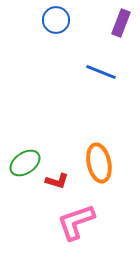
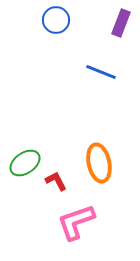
red L-shape: moved 1 px left; rotated 135 degrees counterclockwise
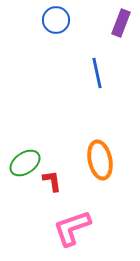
blue line: moved 4 px left, 1 px down; rotated 56 degrees clockwise
orange ellipse: moved 1 px right, 3 px up
red L-shape: moved 4 px left; rotated 20 degrees clockwise
pink L-shape: moved 4 px left, 6 px down
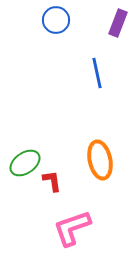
purple rectangle: moved 3 px left
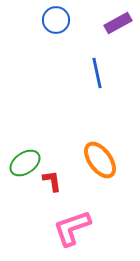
purple rectangle: rotated 40 degrees clockwise
orange ellipse: rotated 24 degrees counterclockwise
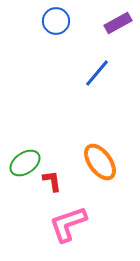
blue circle: moved 1 px down
blue line: rotated 52 degrees clockwise
orange ellipse: moved 2 px down
pink L-shape: moved 4 px left, 4 px up
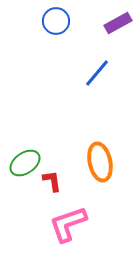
orange ellipse: rotated 24 degrees clockwise
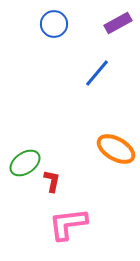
blue circle: moved 2 px left, 3 px down
orange ellipse: moved 16 px right, 13 px up; rotated 48 degrees counterclockwise
red L-shape: rotated 20 degrees clockwise
pink L-shape: rotated 12 degrees clockwise
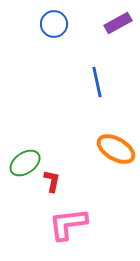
blue line: moved 9 px down; rotated 52 degrees counterclockwise
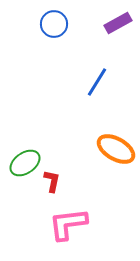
blue line: rotated 44 degrees clockwise
